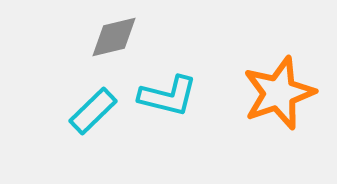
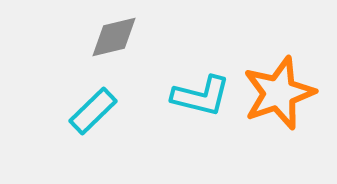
cyan L-shape: moved 33 px right
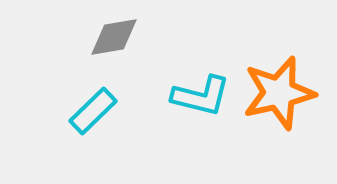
gray diamond: rotated 4 degrees clockwise
orange star: rotated 6 degrees clockwise
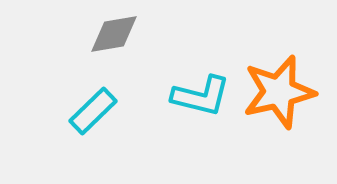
gray diamond: moved 3 px up
orange star: moved 1 px up
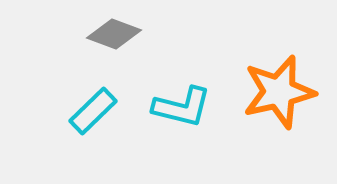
gray diamond: rotated 30 degrees clockwise
cyan L-shape: moved 19 px left, 11 px down
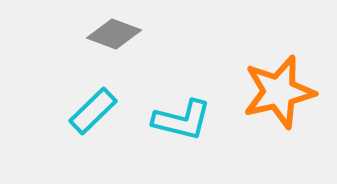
cyan L-shape: moved 13 px down
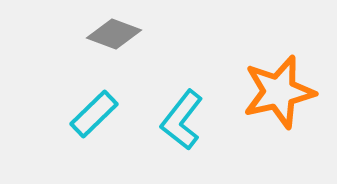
cyan rectangle: moved 1 px right, 3 px down
cyan L-shape: rotated 114 degrees clockwise
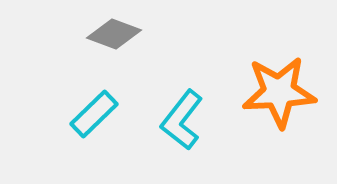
orange star: rotated 10 degrees clockwise
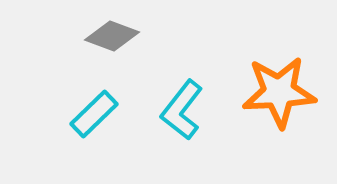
gray diamond: moved 2 px left, 2 px down
cyan L-shape: moved 10 px up
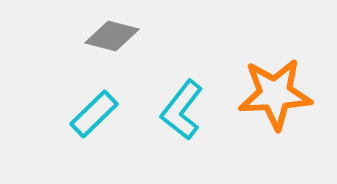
gray diamond: rotated 6 degrees counterclockwise
orange star: moved 4 px left, 2 px down
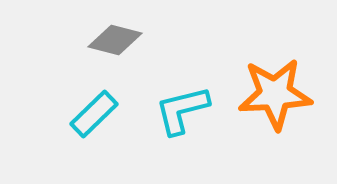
gray diamond: moved 3 px right, 4 px down
cyan L-shape: rotated 38 degrees clockwise
